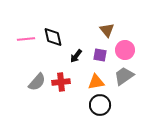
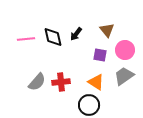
black arrow: moved 22 px up
orange triangle: rotated 42 degrees clockwise
black circle: moved 11 px left
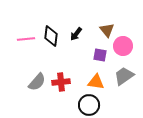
black diamond: moved 2 px left, 1 px up; rotated 20 degrees clockwise
pink circle: moved 2 px left, 4 px up
orange triangle: rotated 24 degrees counterclockwise
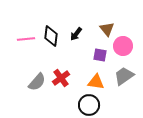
brown triangle: moved 1 px up
red cross: moved 4 px up; rotated 30 degrees counterclockwise
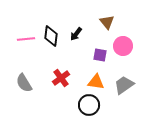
brown triangle: moved 7 px up
gray trapezoid: moved 9 px down
gray semicircle: moved 13 px left, 1 px down; rotated 108 degrees clockwise
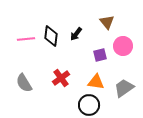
purple square: rotated 24 degrees counterclockwise
gray trapezoid: moved 3 px down
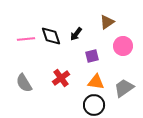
brown triangle: rotated 35 degrees clockwise
black diamond: rotated 25 degrees counterclockwise
purple square: moved 8 px left, 1 px down
black circle: moved 5 px right
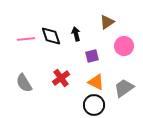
black arrow: rotated 128 degrees clockwise
pink circle: moved 1 px right
orange triangle: rotated 18 degrees clockwise
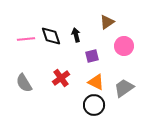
black arrow: moved 1 px down
